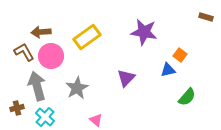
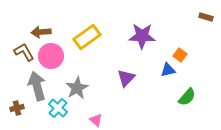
purple star: moved 2 px left, 4 px down; rotated 8 degrees counterclockwise
cyan cross: moved 13 px right, 9 px up
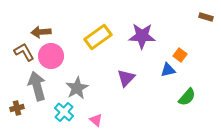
yellow rectangle: moved 11 px right
cyan cross: moved 6 px right, 4 px down
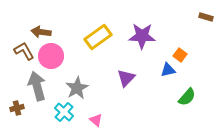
brown arrow: rotated 12 degrees clockwise
brown L-shape: moved 1 px up
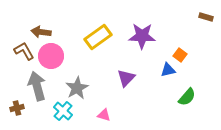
cyan cross: moved 1 px left, 1 px up
pink triangle: moved 8 px right, 5 px up; rotated 24 degrees counterclockwise
